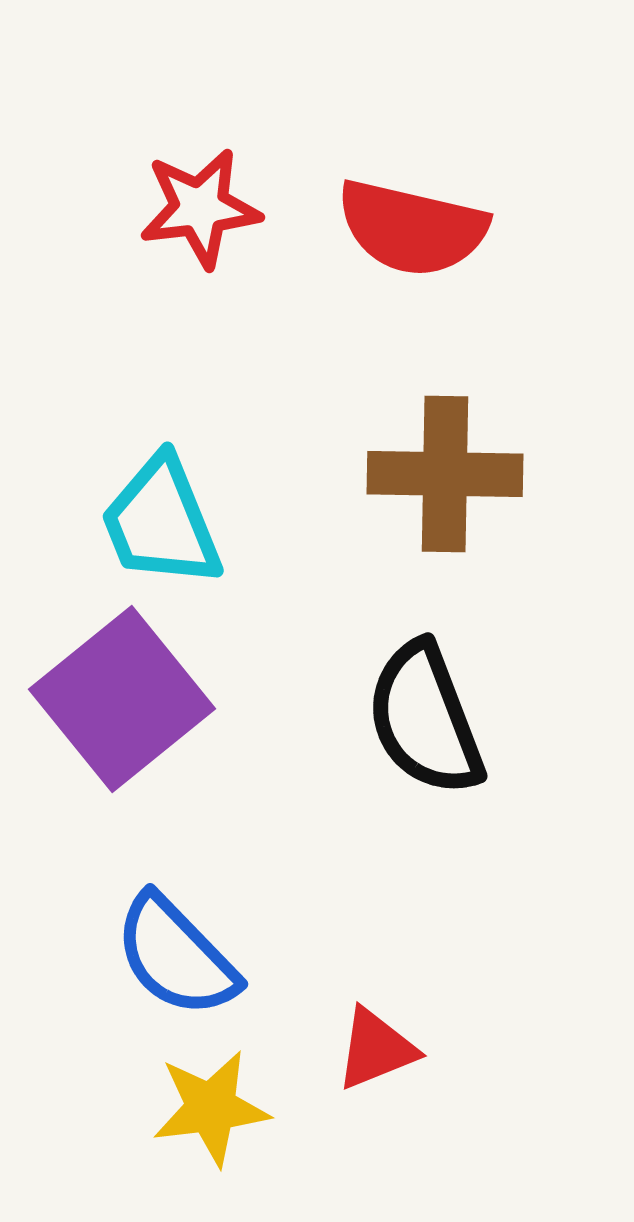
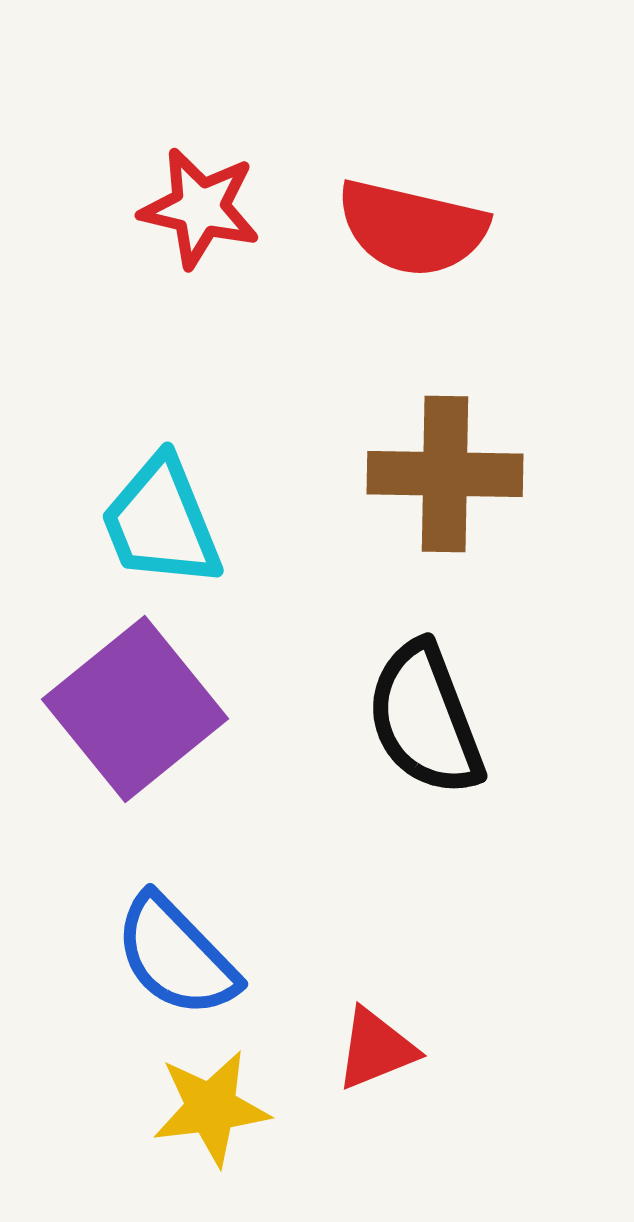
red star: rotated 20 degrees clockwise
purple square: moved 13 px right, 10 px down
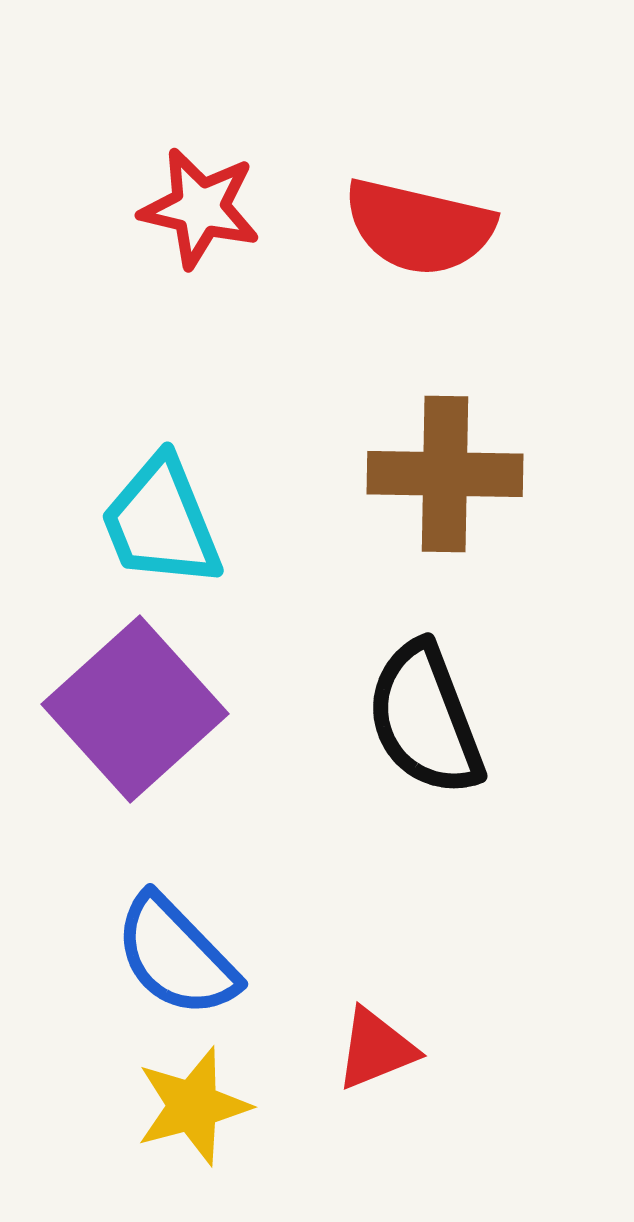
red semicircle: moved 7 px right, 1 px up
purple square: rotated 3 degrees counterclockwise
yellow star: moved 18 px left, 2 px up; rotated 8 degrees counterclockwise
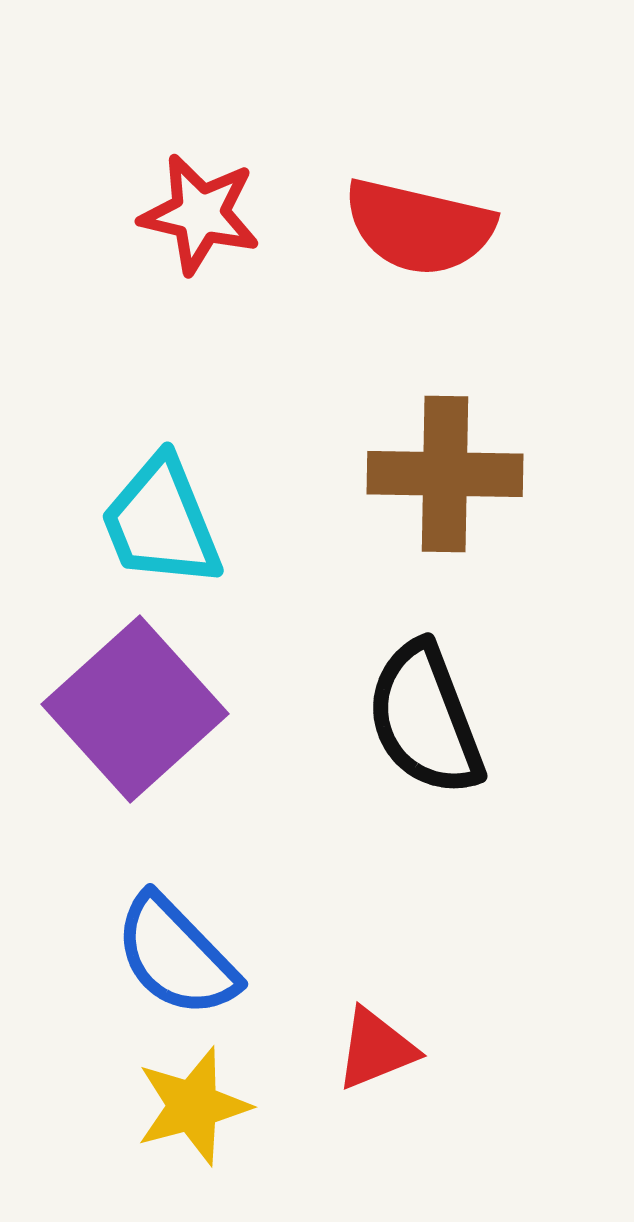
red star: moved 6 px down
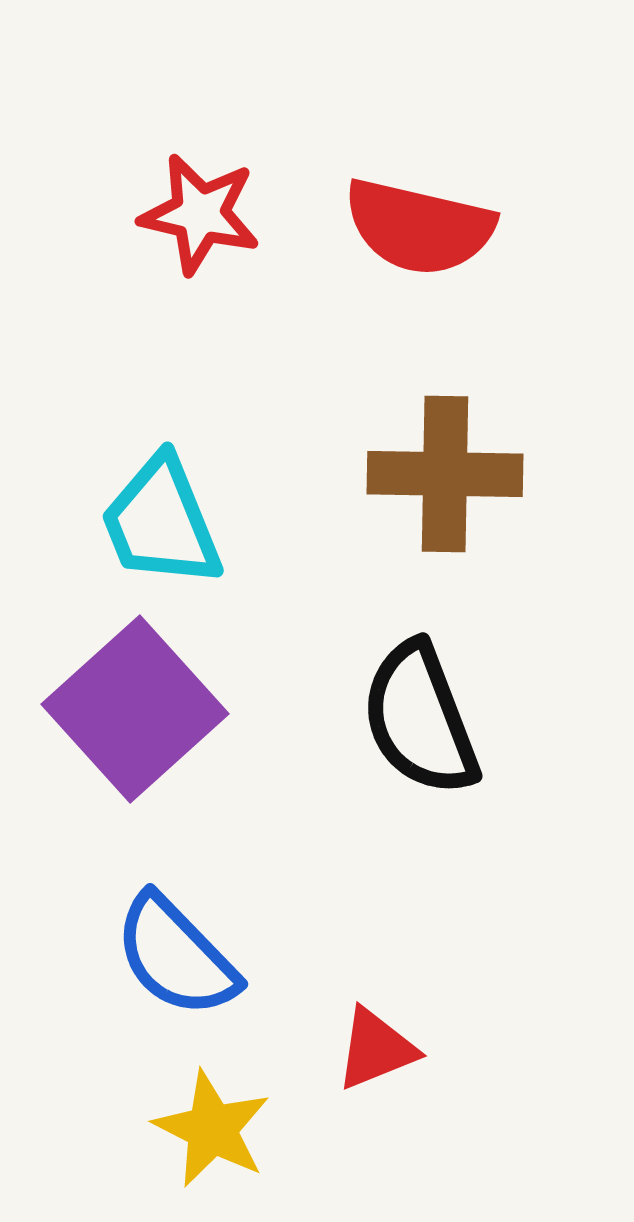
black semicircle: moved 5 px left
yellow star: moved 19 px right, 23 px down; rotated 30 degrees counterclockwise
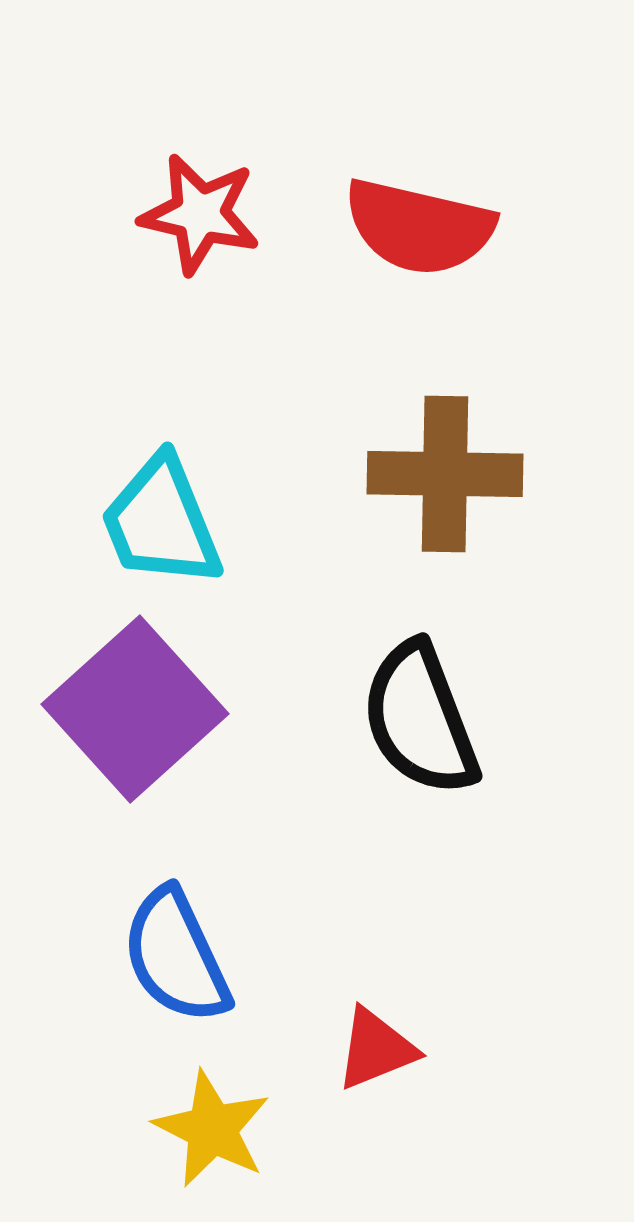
blue semicircle: rotated 19 degrees clockwise
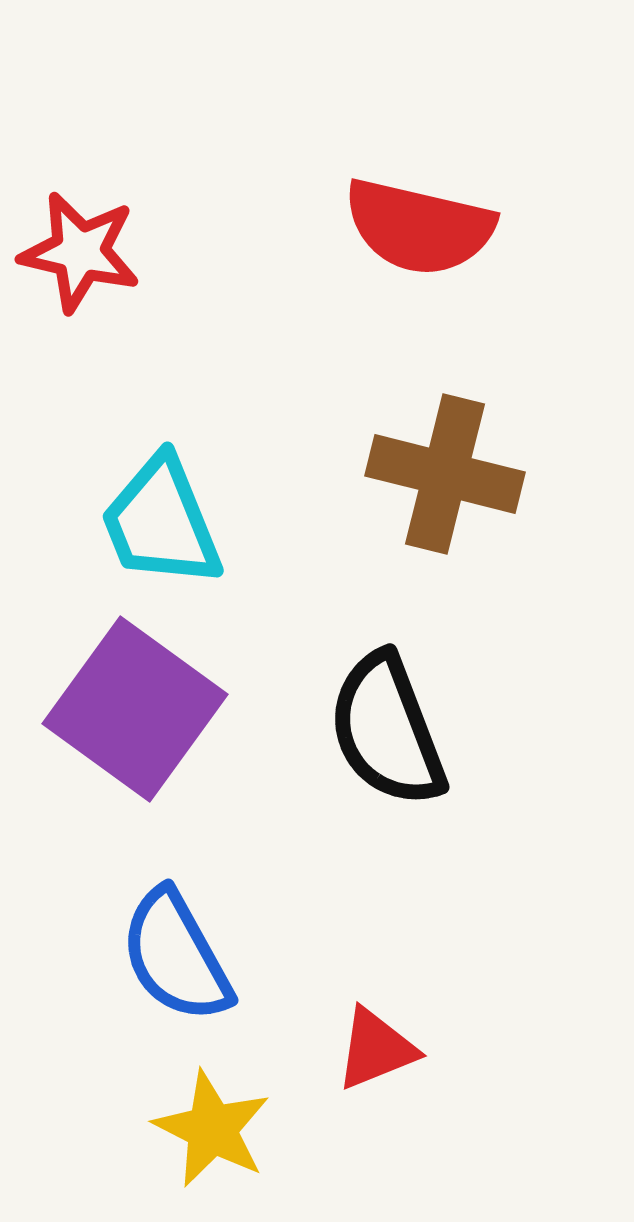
red star: moved 120 px left, 38 px down
brown cross: rotated 13 degrees clockwise
purple square: rotated 12 degrees counterclockwise
black semicircle: moved 33 px left, 11 px down
blue semicircle: rotated 4 degrees counterclockwise
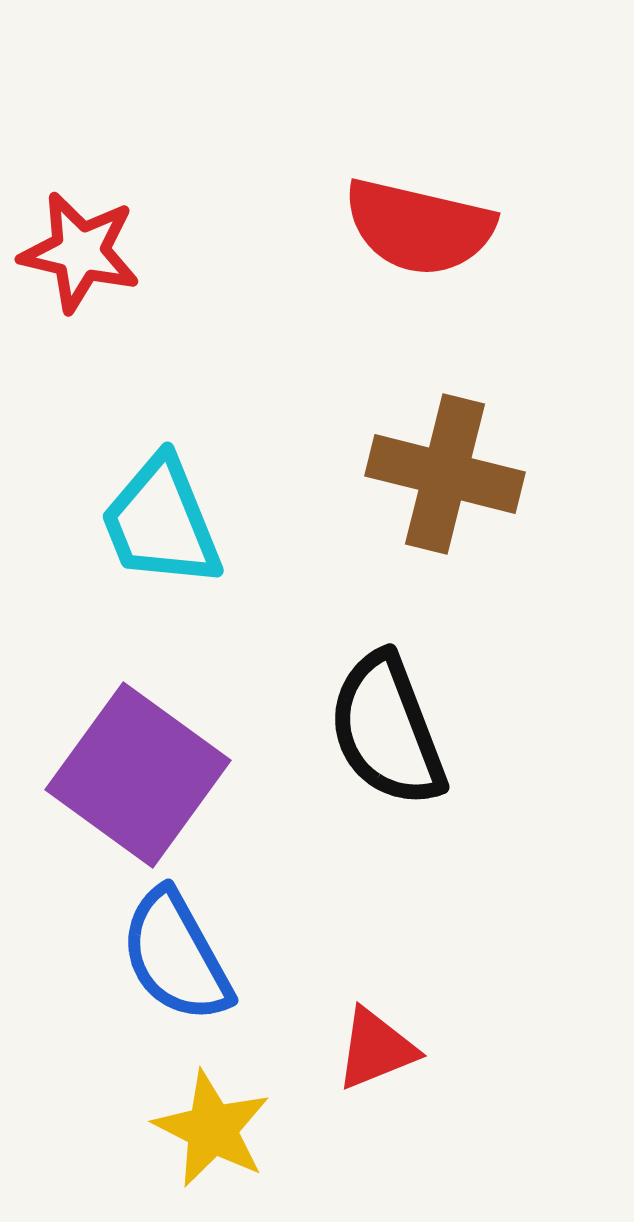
purple square: moved 3 px right, 66 px down
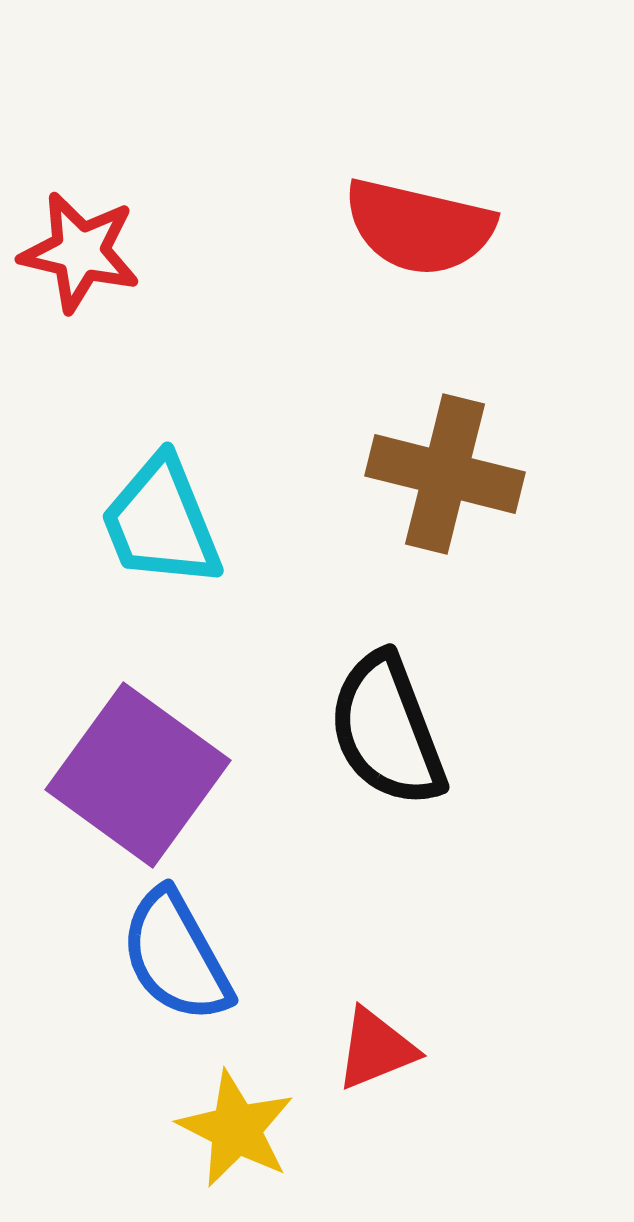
yellow star: moved 24 px right
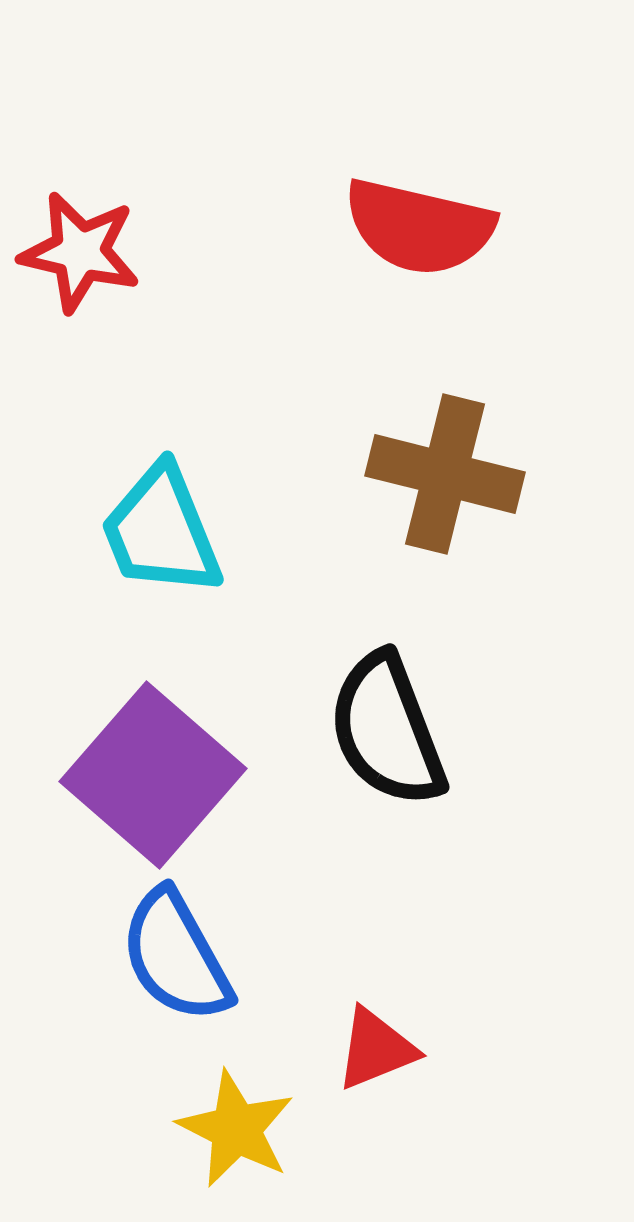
cyan trapezoid: moved 9 px down
purple square: moved 15 px right; rotated 5 degrees clockwise
